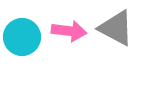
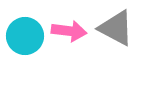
cyan circle: moved 3 px right, 1 px up
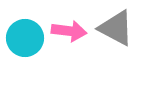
cyan circle: moved 2 px down
